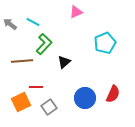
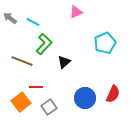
gray arrow: moved 6 px up
brown line: rotated 25 degrees clockwise
orange square: rotated 12 degrees counterclockwise
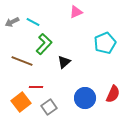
gray arrow: moved 2 px right, 4 px down; rotated 64 degrees counterclockwise
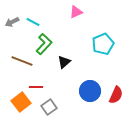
cyan pentagon: moved 2 px left, 1 px down
red semicircle: moved 3 px right, 1 px down
blue circle: moved 5 px right, 7 px up
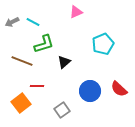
green L-shape: rotated 30 degrees clockwise
red line: moved 1 px right, 1 px up
red semicircle: moved 3 px right, 6 px up; rotated 108 degrees clockwise
orange square: moved 1 px down
gray square: moved 13 px right, 3 px down
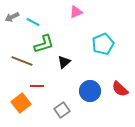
gray arrow: moved 5 px up
red semicircle: moved 1 px right
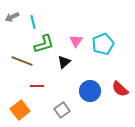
pink triangle: moved 29 px down; rotated 32 degrees counterclockwise
cyan line: rotated 48 degrees clockwise
orange square: moved 1 px left, 7 px down
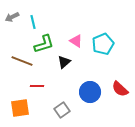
pink triangle: rotated 32 degrees counterclockwise
blue circle: moved 1 px down
orange square: moved 2 px up; rotated 30 degrees clockwise
